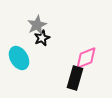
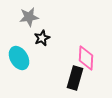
gray star: moved 8 px left, 8 px up; rotated 18 degrees clockwise
pink diamond: rotated 65 degrees counterclockwise
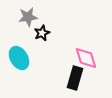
gray star: moved 1 px left
black star: moved 5 px up
pink diamond: rotated 20 degrees counterclockwise
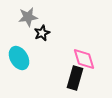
pink diamond: moved 2 px left, 1 px down
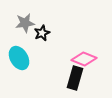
gray star: moved 3 px left, 6 px down
pink diamond: rotated 50 degrees counterclockwise
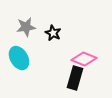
gray star: moved 1 px right, 4 px down
black star: moved 11 px right; rotated 21 degrees counterclockwise
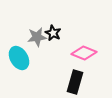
gray star: moved 11 px right, 10 px down
pink diamond: moved 6 px up
black rectangle: moved 4 px down
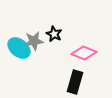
black star: moved 1 px right, 1 px down
gray star: moved 3 px left, 4 px down
cyan ellipse: moved 10 px up; rotated 20 degrees counterclockwise
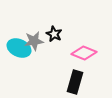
cyan ellipse: rotated 15 degrees counterclockwise
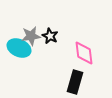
black star: moved 4 px left, 2 px down
gray star: moved 3 px left, 5 px up
pink diamond: rotated 60 degrees clockwise
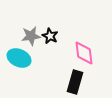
cyan ellipse: moved 10 px down
